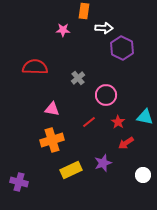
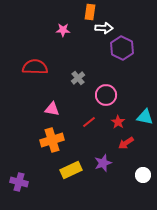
orange rectangle: moved 6 px right, 1 px down
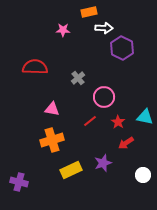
orange rectangle: moved 1 px left; rotated 70 degrees clockwise
pink circle: moved 2 px left, 2 px down
red line: moved 1 px right, 1 px up
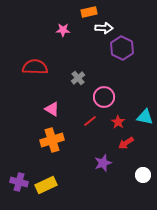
pink triangle: rotated 21 degrees clockwise
yellow rectangle: moved 25 px left, 15 px down
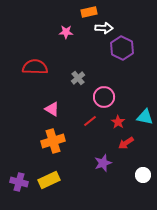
pink star: moved 3 px right, 2 px down
orange cross: moved 1 px right, 1 px down
yellow rectangle: moved 3 px right, 5 px up
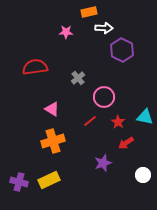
purple hexagon: moved 2 px down
red semicircle: rotated 10 degrees counterclockwise
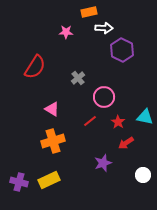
red semicircle: rotated 130 degrees clockwise
